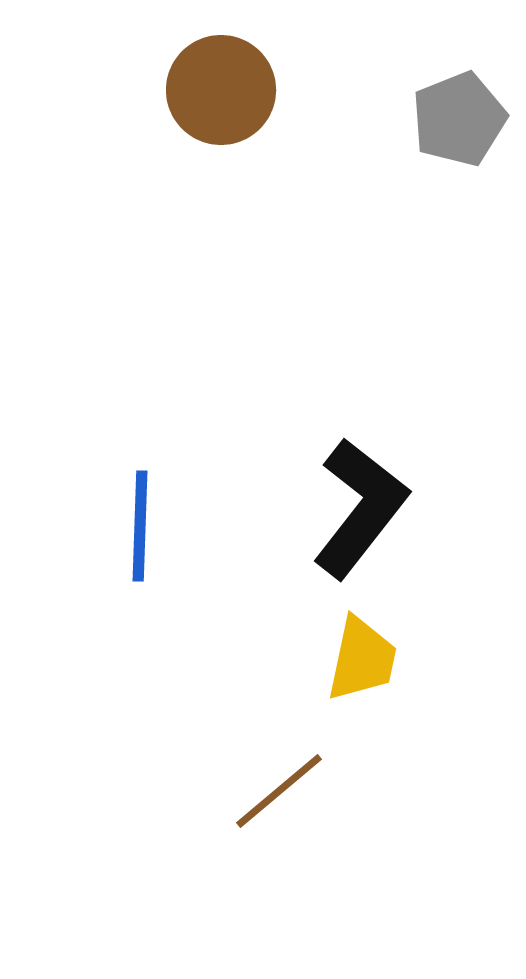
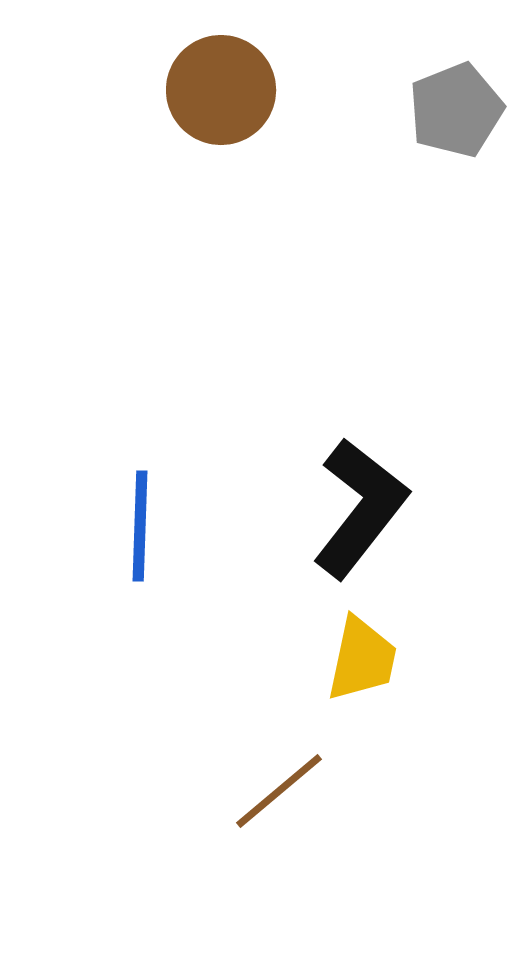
gray pentagon: moved 3 px left, 9 px up
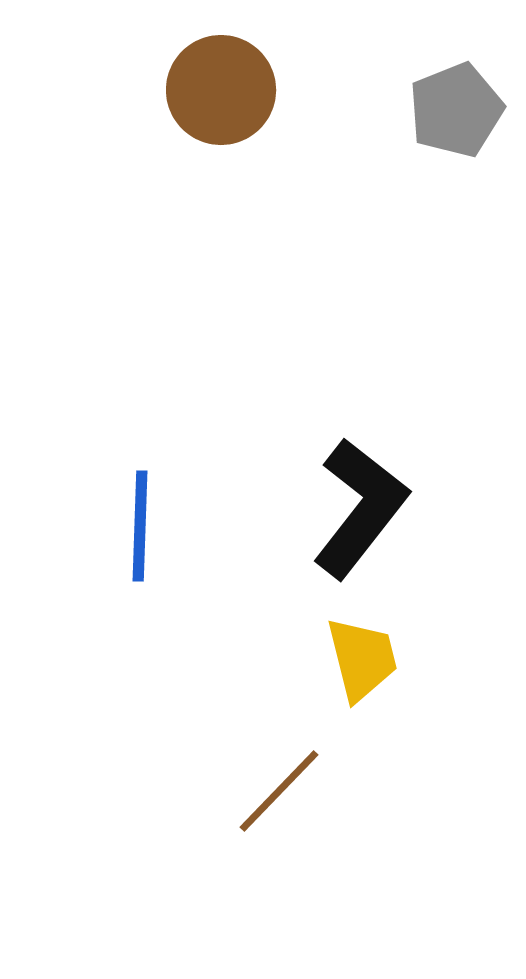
yellow trapezoid: rotated 26 degrees counterclockwise
brown line: rotated 6 degrees counterclockwise
